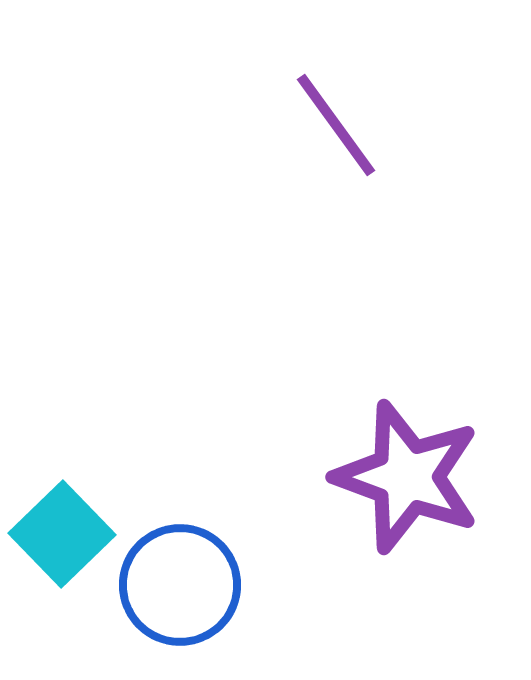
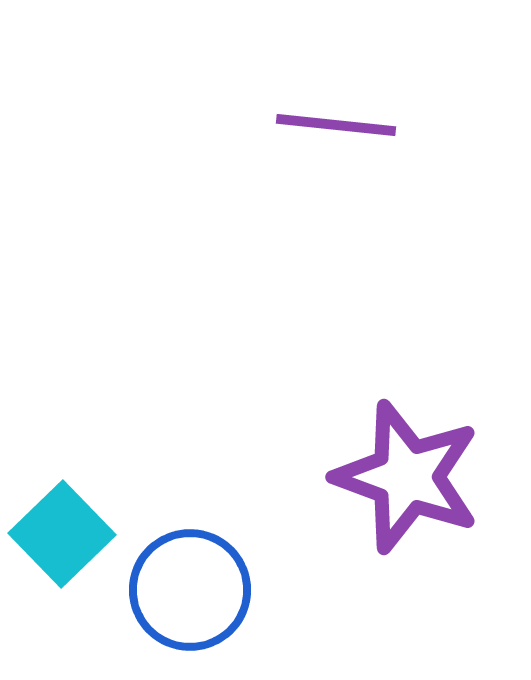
purple line: rotated 48 degrees counterclockwise
blue circle: moved 10 px right, 5 px down
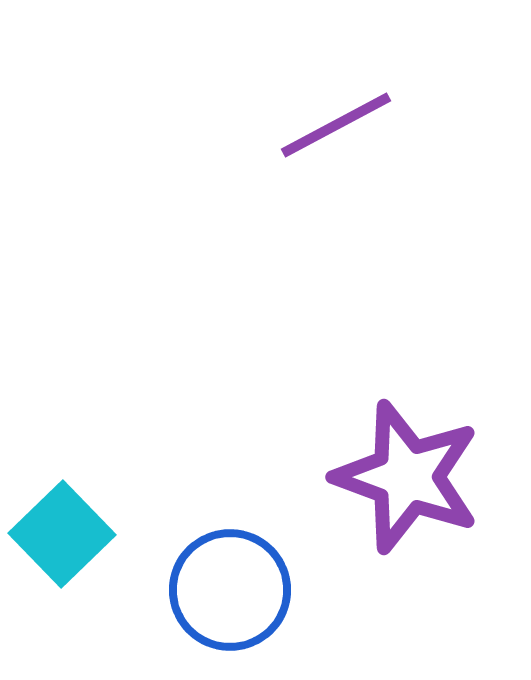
purple line: rotated 34 degrees counterclockwise
blue circle: moved 40 px right
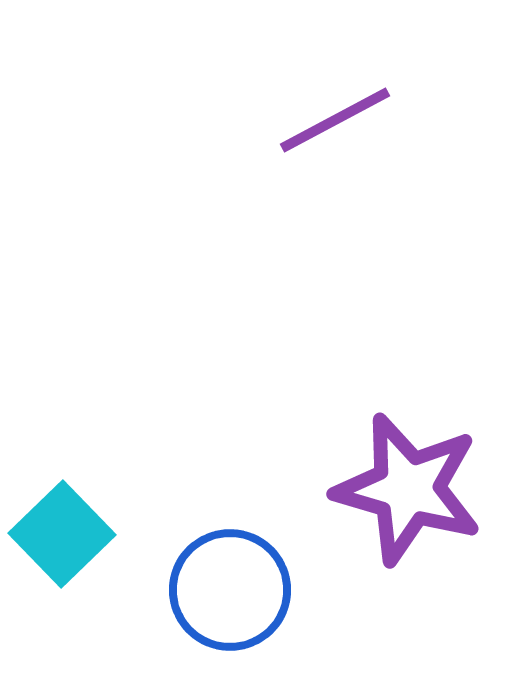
purple line: moved 1 px left, 5 px up
purple star: moved 1 px right, 12 px down; rotated 4 degrees counterclockwise
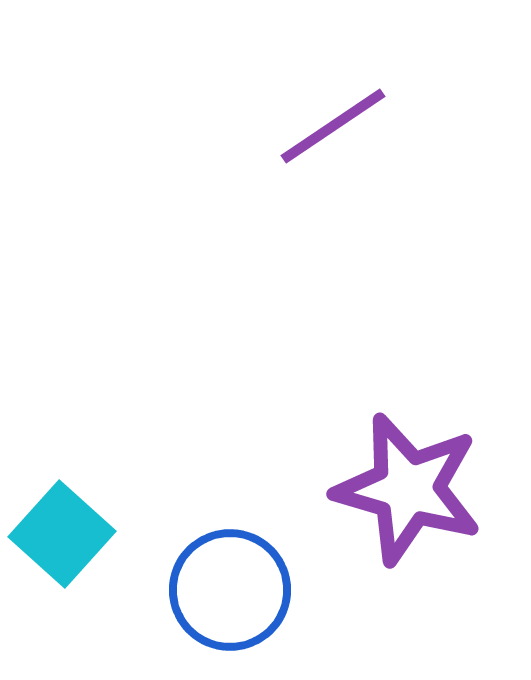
purple line: moved 2 px left, 6 px down; rotated 6 degrees counterclockwise
cyan square: rotated 4 degrees counterclockwise
